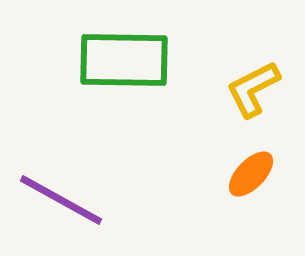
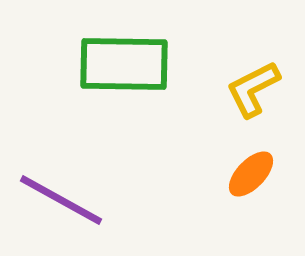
green rectangle: moved 4 px down
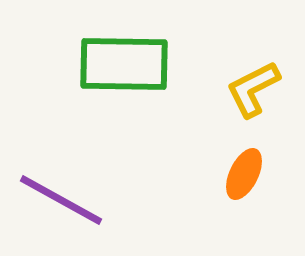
orange ellipse: moved 7 px left; rotated 18 degrees counterclockwise
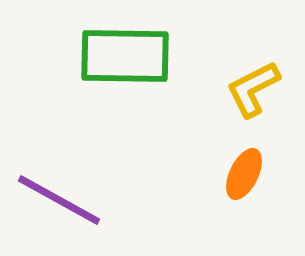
green rectangle: moved 1 px right, 8 px up
purple line: moved 2 px left
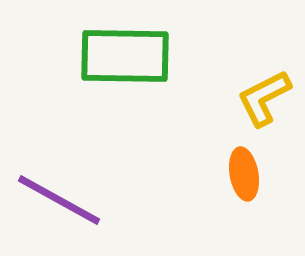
yellow L-shape: moved 11 px right, 9 px down
orange ellipse: rotated 36 degrees counterclockwise
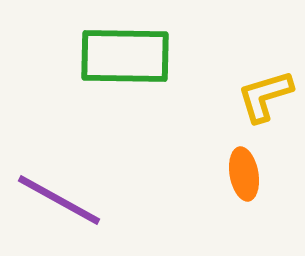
yellow L-shape: moved 1 px right, 2 px up; rotated 10 degrees clockwise
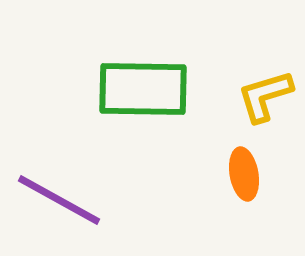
green rectangle: moved 18 px right, 33 px down
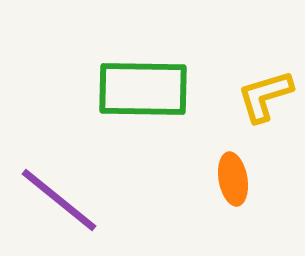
orange ellipse: moved 11 px left, 5 px down
purple line: rotated 10 degrees clockwise
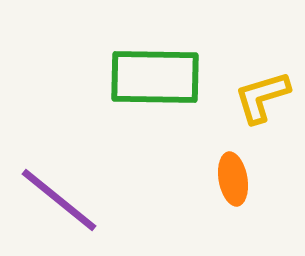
green rectangle: moved 12 px right, 12 px up
yellow L-shape: moved 3 px left, 1 px down
